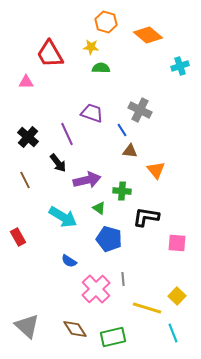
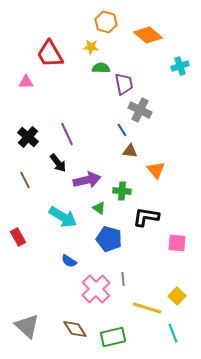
purple trapezoid: moved 32 px right, 29 px up; rotated 60 degrees clockwise
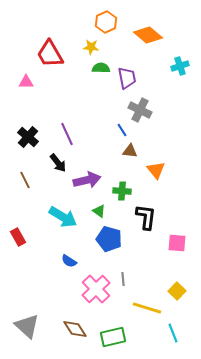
orange hexagon: rotated 20 degrees clockwise
purple trapezoid: moved 3 px right, 6 px up
green triangle: moved 3 px down
black L-shape: rotated 88 degrees clockwise
yellow square: moved 5 px up
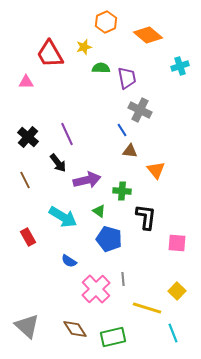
yellow star: moved 7 px left; rotated 21 degrees counterclockwise
red rectangle: moved 10 px right
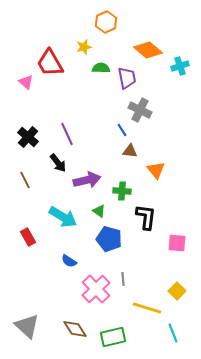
orange diamond: moved 15 px down
red trapezoid: moved 9 px down
pink triangle: rotated 42 degrees clockwise
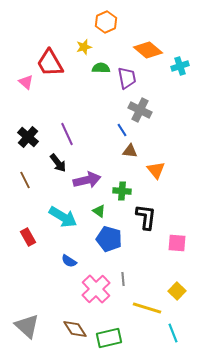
green rectangle: moved 4 px left, 1 px down
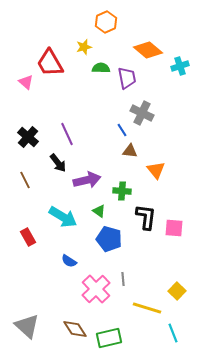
gray cross: moved 2 px right, 3 px down
pink square: moved 3 px left, 15 px up
